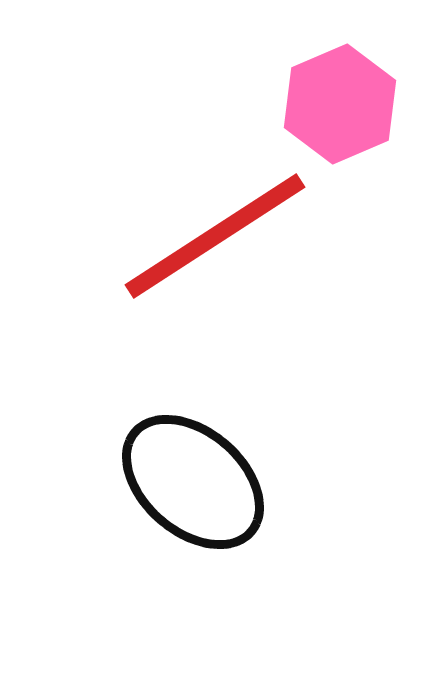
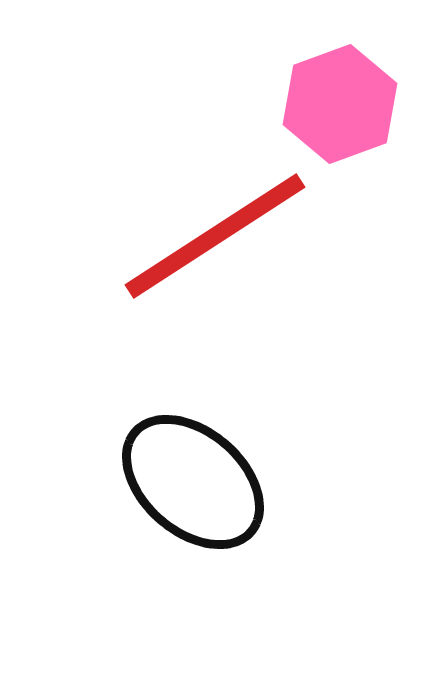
pink hexagon: rotated 3 degrees clockwise
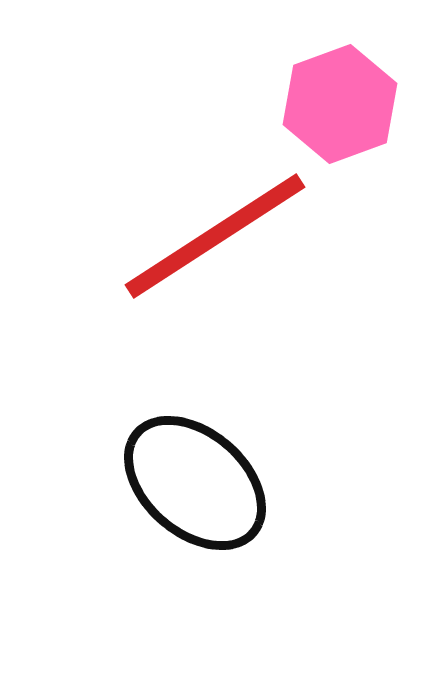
black ellipse: moved 2 px right, 1 px down
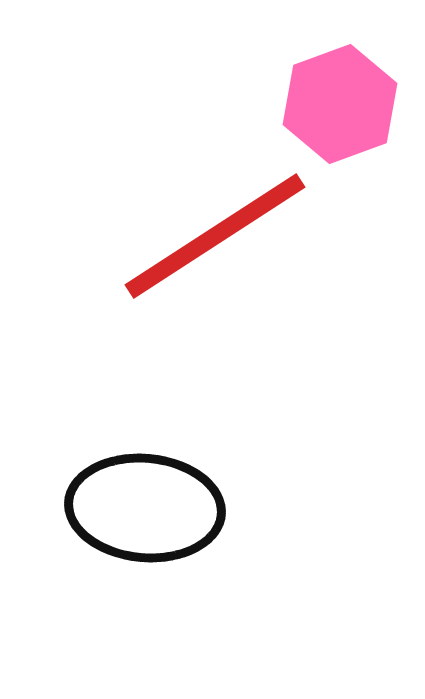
black ellipse: moved 50 px left, 25 px down; rotated 36 degrees counterclockwise
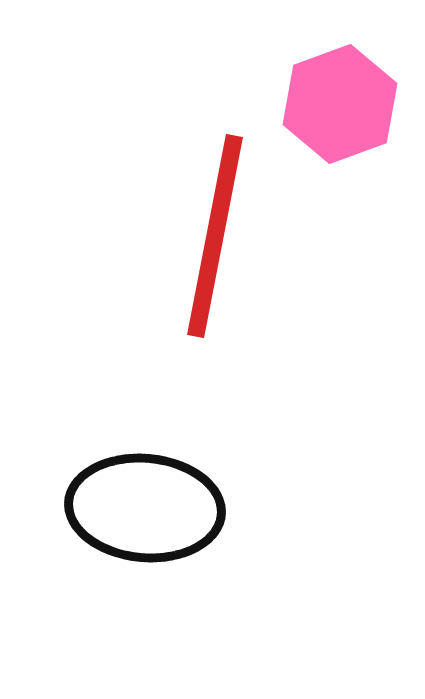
red line: rotated 46 degrees counterclockwise
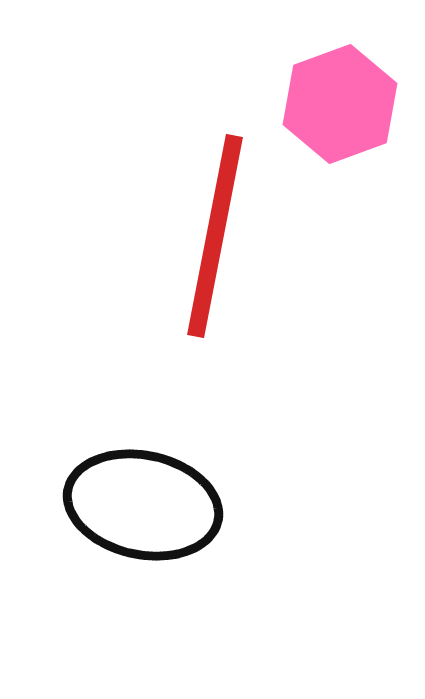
black ellipse: moved 2 px left, 3 px up; rotated 7 degrees clockwise
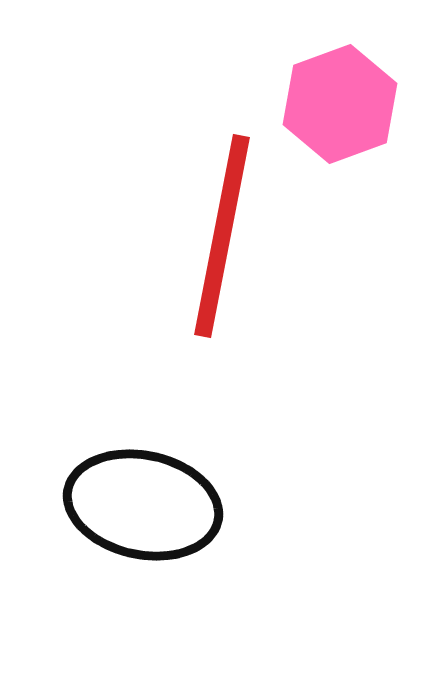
red line: moved 7 px right
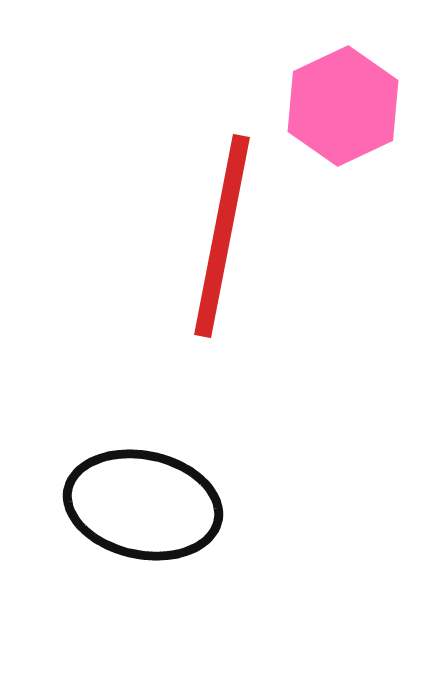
pink hexagon: moved 3 px right, 2 px down; rotated 5 degrees counterclockwise
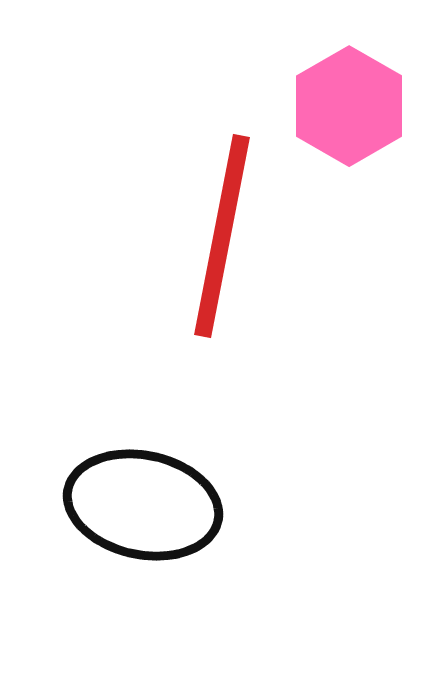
pink hexagon: moved 6 px right; rotated 5 degrees counterclockwise
